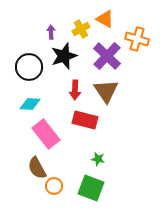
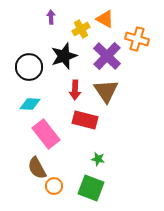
purple arrow: moved 15 px up
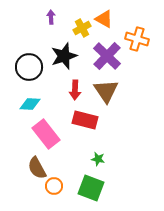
orange triangle: moved 1 px left
yellow cross: moved 1 px right, 1 px up
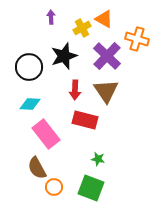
orange circle: moved 1 px down
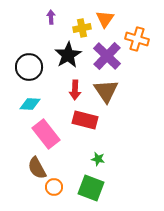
orange triangle: moved 1 px right; rotated 36 degrees clockwise
yellow cross: rotated 18 degrees clockwise
black star: moved 4 px right, 1 px up; rotated 12 degrees counterclockwise
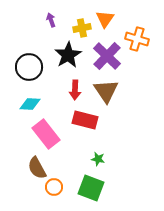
purple arrow: moved 3 px down; rotated 16 degrees counterclockwise
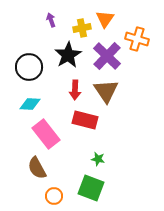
orange circle: moved 9 px down
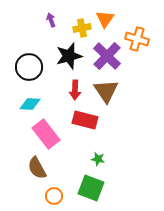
black star: moved 1 px right, 1 px down; rotated 16 degrees clockwise
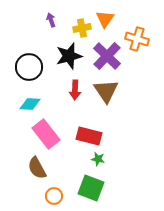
red rectangle: moved 4 px right, 16 px down
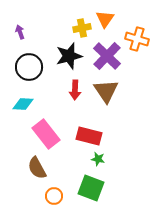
purple arrow: moved 31 px left, 12 px down
cyan diamond: moved 7 px left
